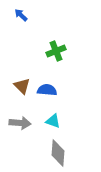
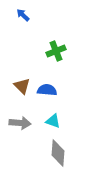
blue arrow: moved 2 px right
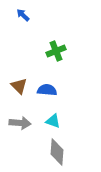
brown triangle: moved 3 px left
gray diamond: moved 1 px left, 1 px up
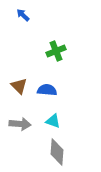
gray arrow: moved 1 px down
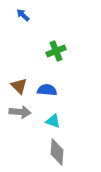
gray arrow: moved 12 px up
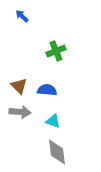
blue arrow: moved 1 px left, 1 px down
gray diamond: rotated 12 degrees counterclockwise
